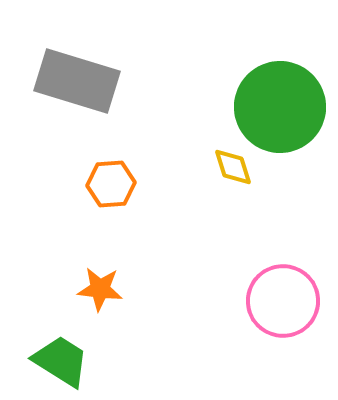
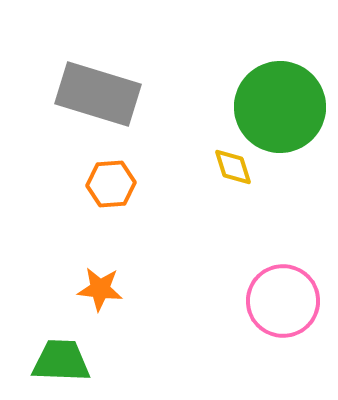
gray rectangle: moved 21 px right, 13 px down
green trapezoid: rotated 30 degrees counterclockwise
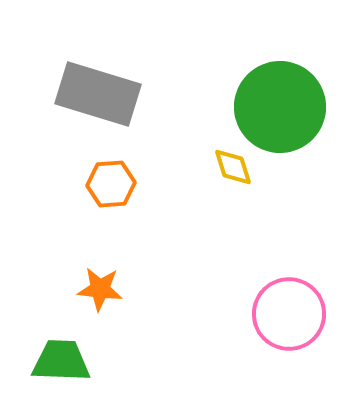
pink circle: moved 6 px right, 13 px down
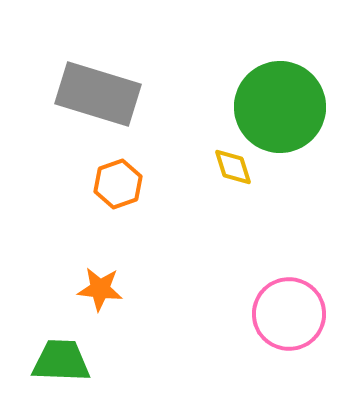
orange hexagon: moved 7 px right; rotated 15 degrees counterclockwise
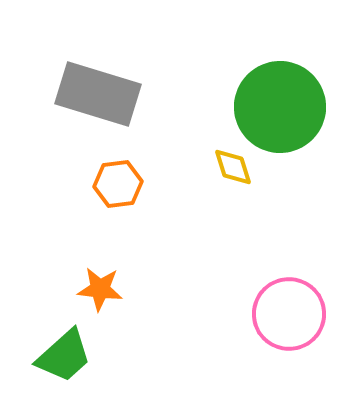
orange hexagon: rotated 12 degrees clockwise
green trapezoid: moved 3 px right, 5 px up; rotated 136 degrees clockwise
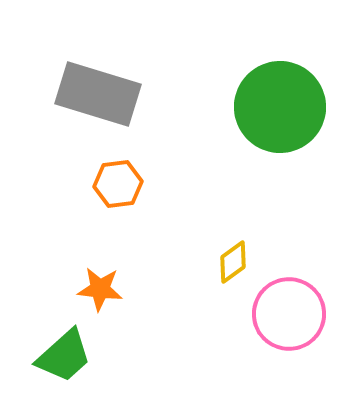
yellow diamond: moved 95 px down; rotated 72 degrees clockwise
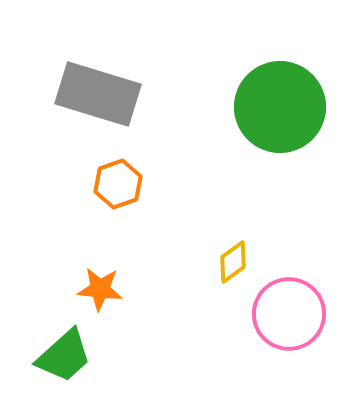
orange hexagon: rotated 12 degrees counterclockwise
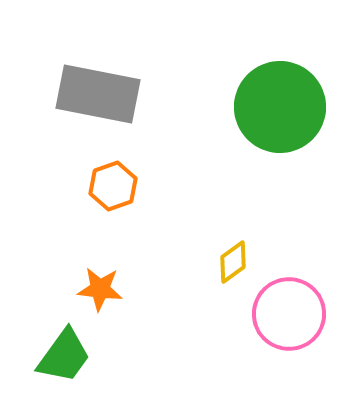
gray rectangle: rotated 6 degrees counterclockwise
orange hexagon: moved 5 px left, 2 px down
green trapezoid: rotated 12 degrees counterclockwise
